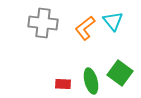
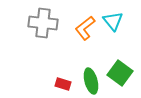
red rectangle: rotated 14 degrees clockwise
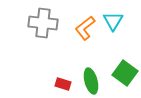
cyan triangle: rotated 10 degrees clockwise
green square: moved 5 px right
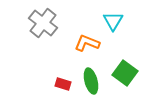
gray cross: rotated 32 degrees clockwise
orange L-shape: moved 2 px right, 15 px down; rotated 60 degrees clockwise
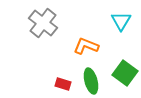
cyan triangle: moved 8 px right
orange L-shape: moved 1 px left, 3 px down
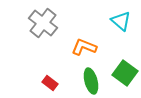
cyan triangle: rotated 20 degrees counterclockwise
orange L-shape: moved 2 px left, 1 px down
red rectangle: moved 13 px left, 1 px up; rotated 21 degrees clockwise
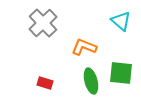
gray cross: rotated 8 degrees clockwise
green square: moved 4 px left; rotated 30 degrees counterclockwise
red rectangle: moved 5 px left; rotated 21 degrees counterclockwise
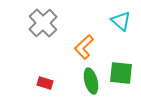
orange L-shape: rotated 65 degrees counterclockwise
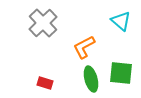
orange L-shape: rotated 15 degrees clockwise
green ellipse: moved 2 px up
